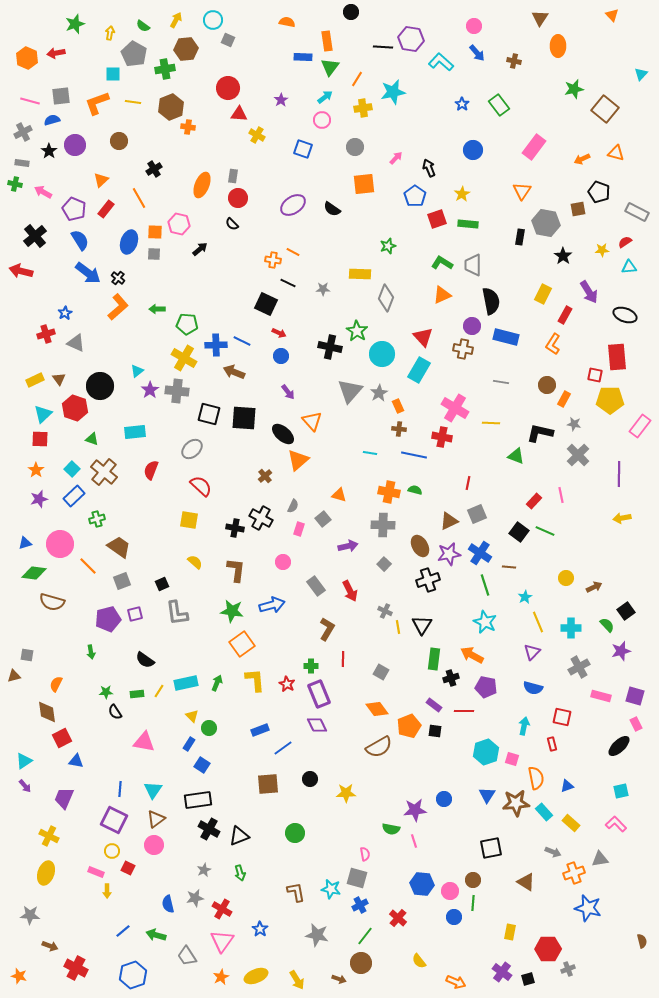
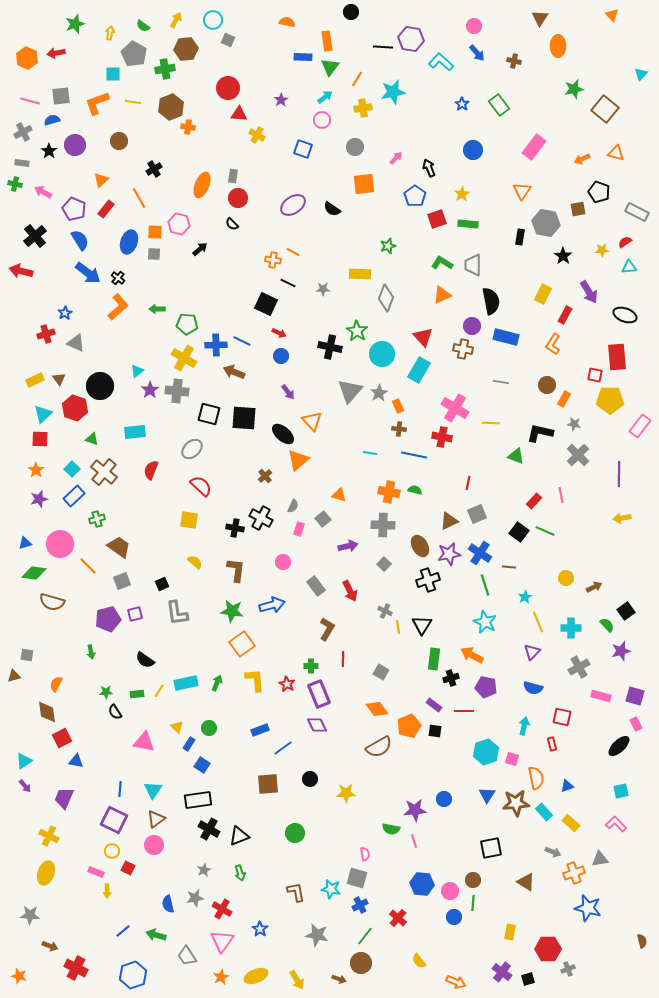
yellow triangle at (192, 716): moved 15 px left, 11 px down
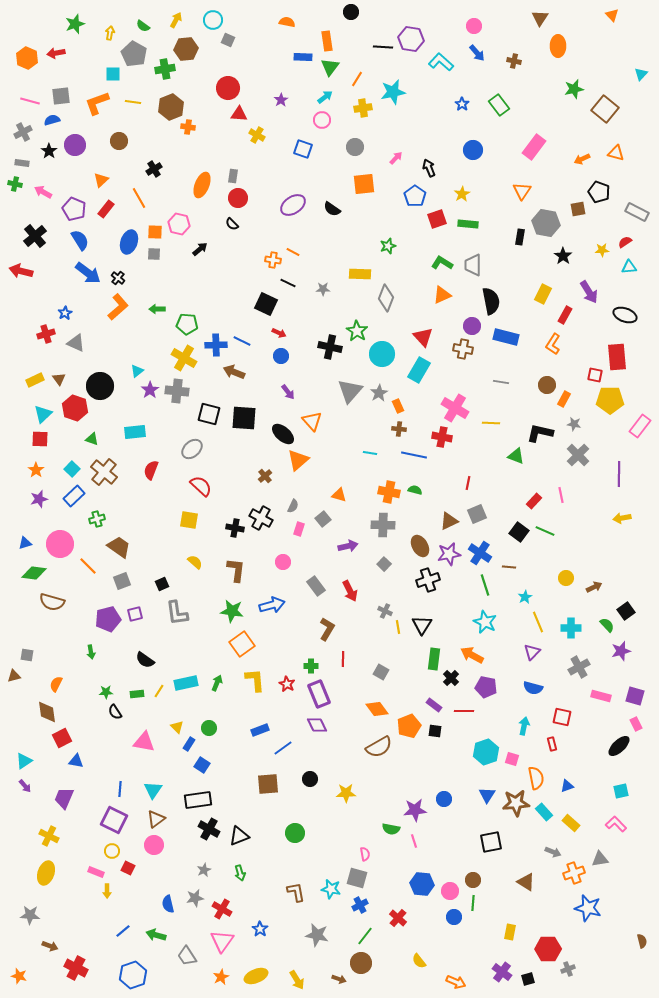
black cross at (451, 678): rotated 28 degrees counterclockwise
black square at (491, 848): moved 6 px up
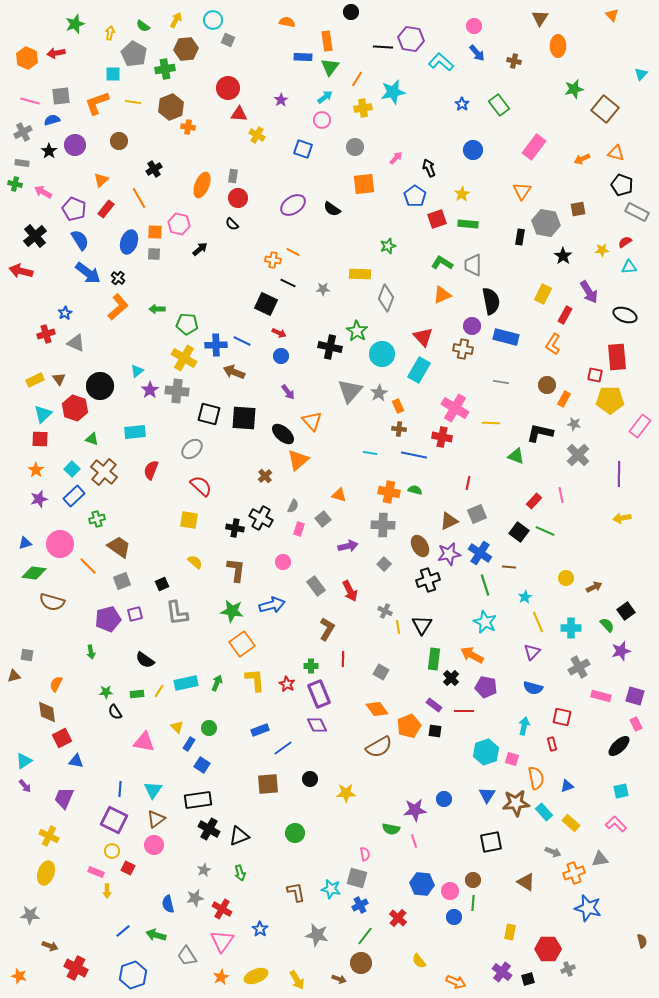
black pentagon at (599, 192): moved 23 px right, 7 px up
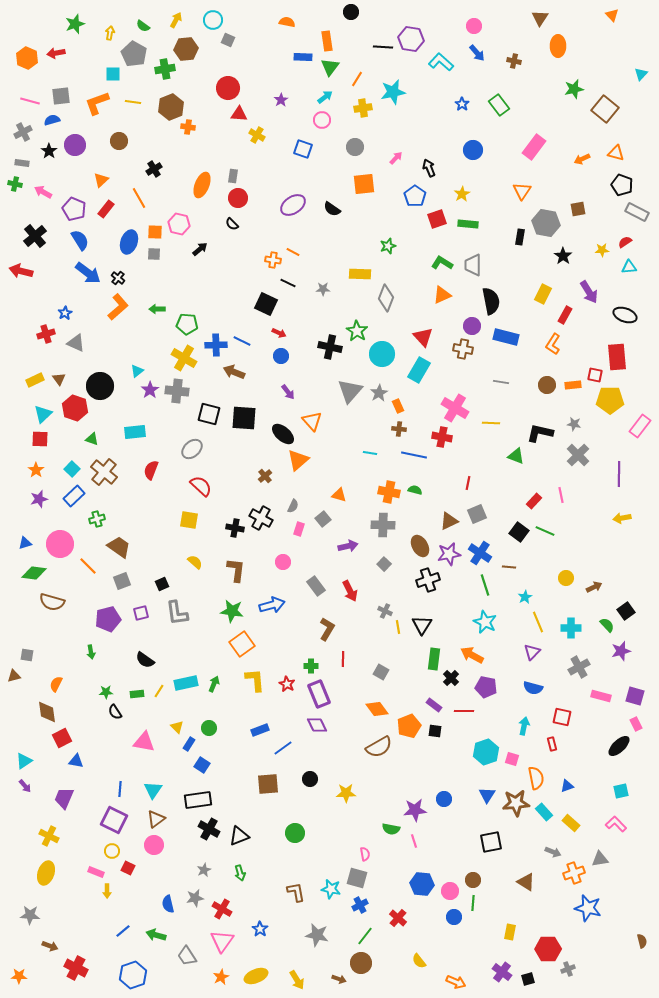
orange rectangle at (564, 399): moved 9 px right, 14 px up; rotated 56 degrees clockwise
purple square at (135, 614): moved 6 px right, 1 px up
green arrow at (217, 683): moved 3 px left, 1 px down
orange star at (19, 976): rotated 14 degrees counterclockwise
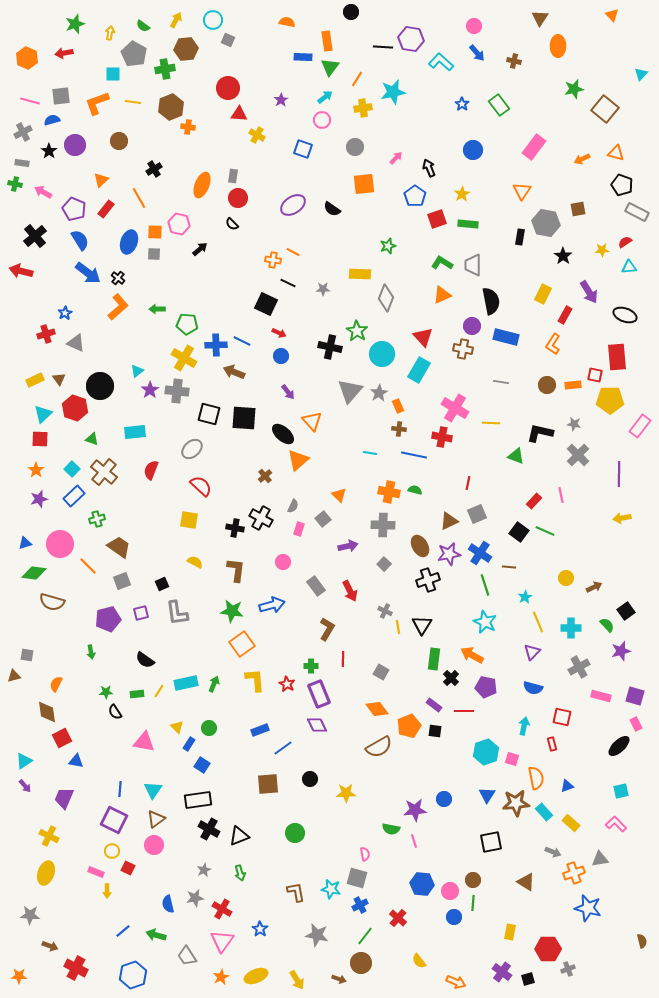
red arrow at (56, 53): moved 8 px right
orange triangle at (339, 495): rotated 28 degrees clockwise
yellow semicircle at (195, 562): rotated 14 degrees counterclockwise
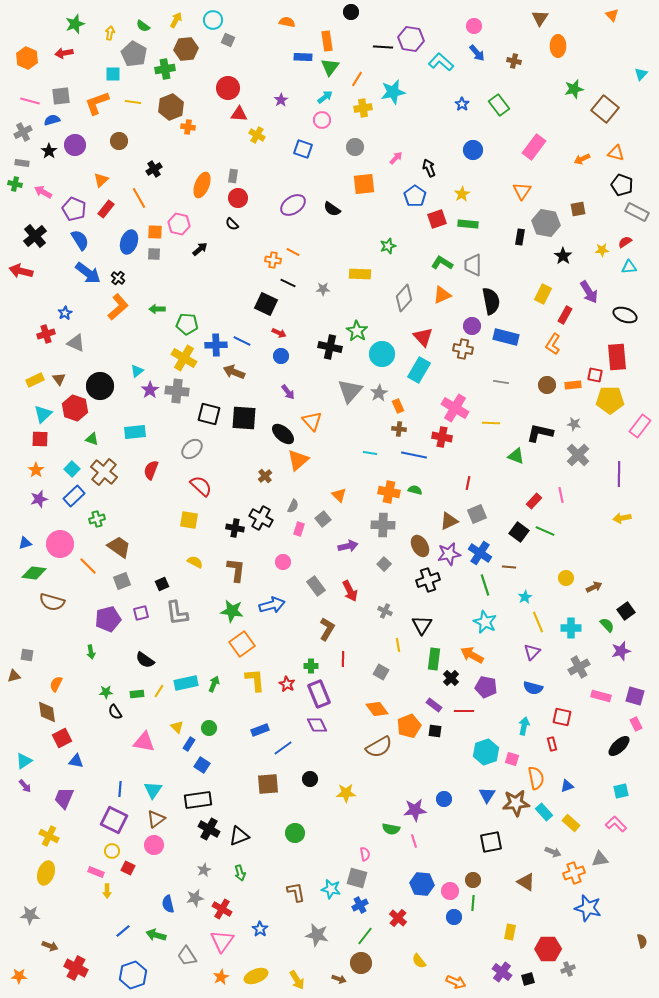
gray diamond at (386, 298): moved 18 px right; rotated 20 degrees clockwise
yellow line at (398, 627): moved 18 px down
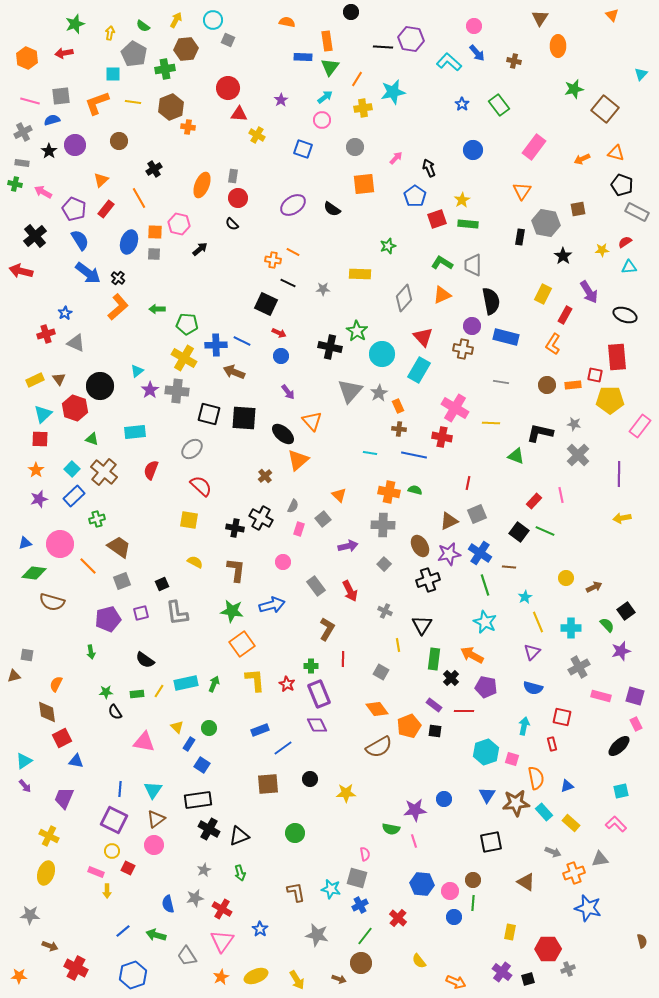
cyan L-shape at (441, 62): moved 8 px right
yellow star at (462, 194): moved 6 px down
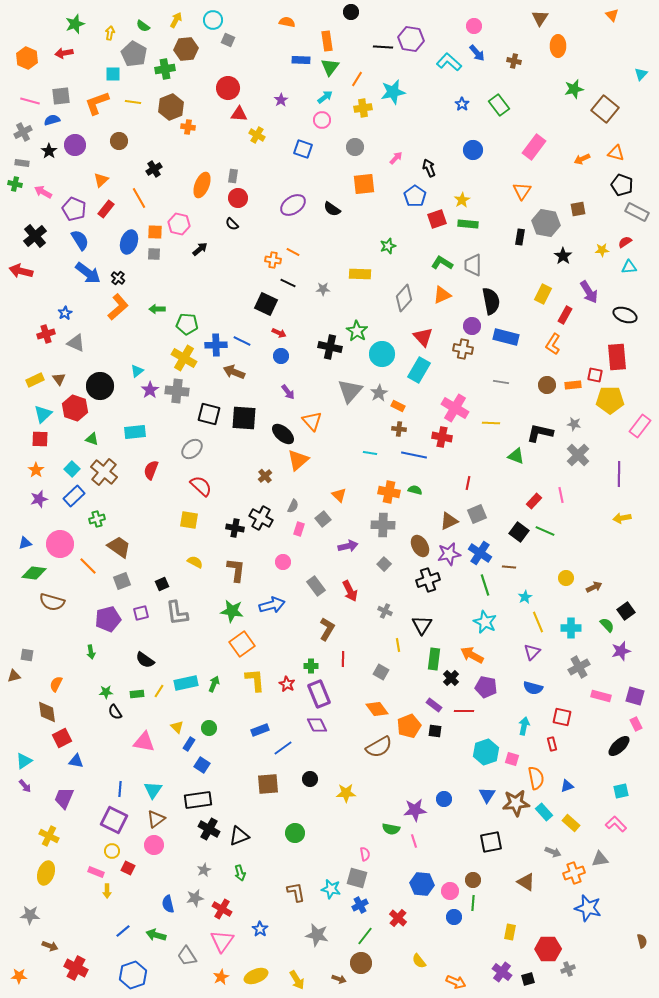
blue rectangle at (303, 57): moved 2 px left, 3 px down
orange rectangle at (398, 406): rotated 40 degrees counterclockwise
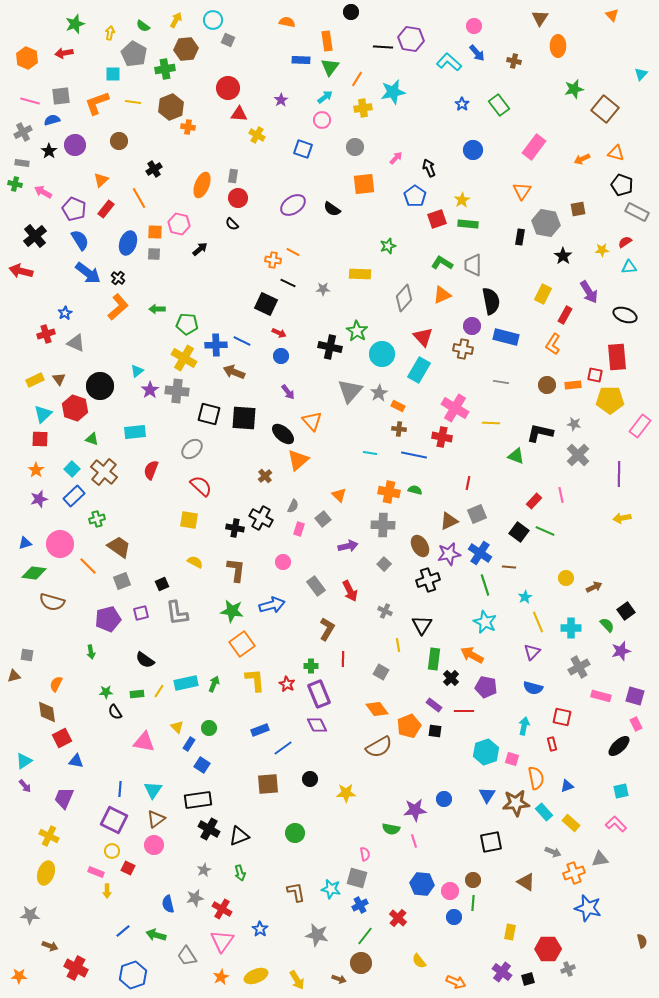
blue ellipse at (129, 242): moved 1 px left, 1 px down
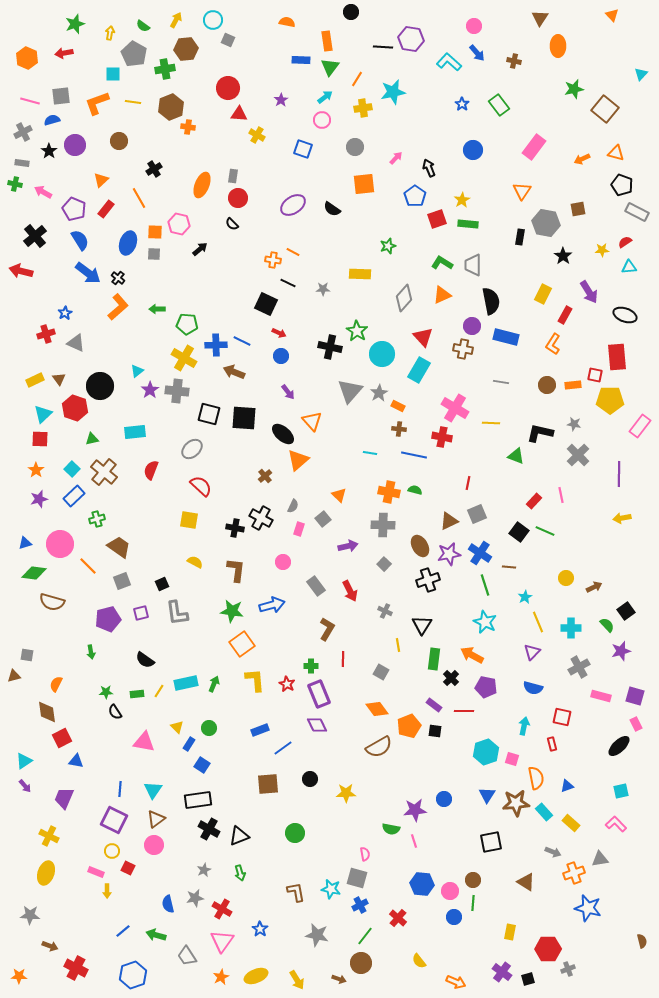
green triangle at (92, 439): rotated 32 degrees counterclockwise
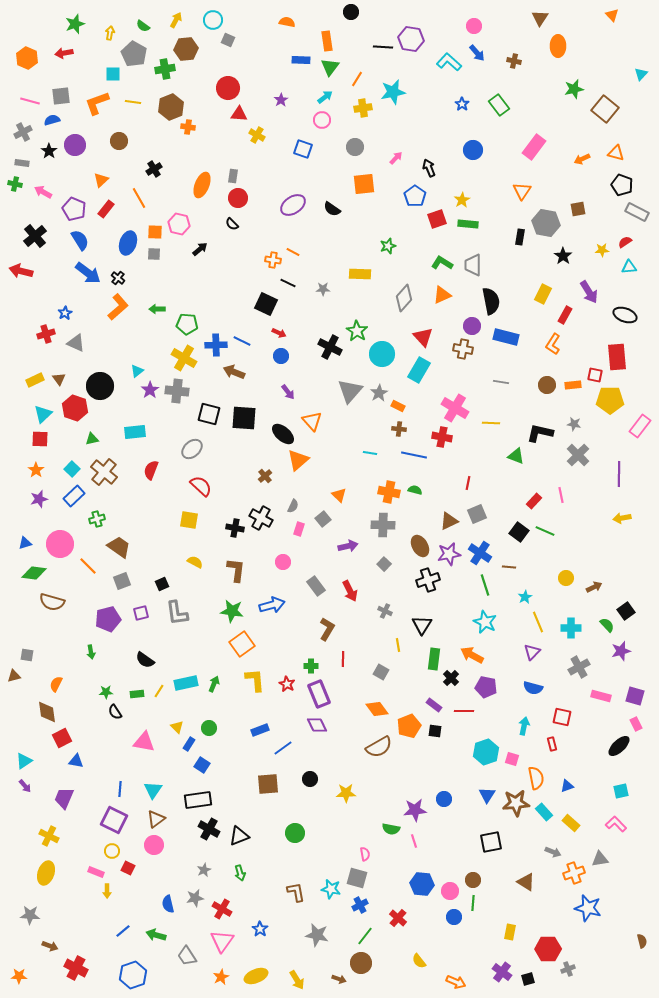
black cross at (330, 347): rotated 15 degrees clockwise
